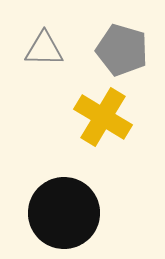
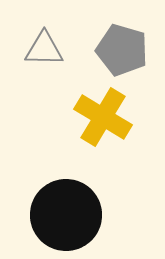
black circle: moved 2 px right, 2 px down
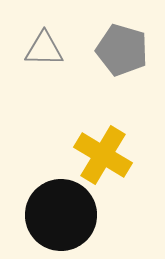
yellow cross: moved 38 px down
black circle: moved 5 px left
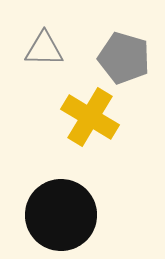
gray pentagon: moved 2 px right, 8 px down
yellow cross: moved 13 px left, 38 px up
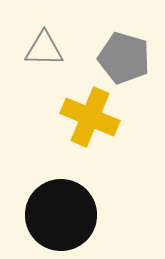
yellow cross: rotated 8 degrees counterclockwise
